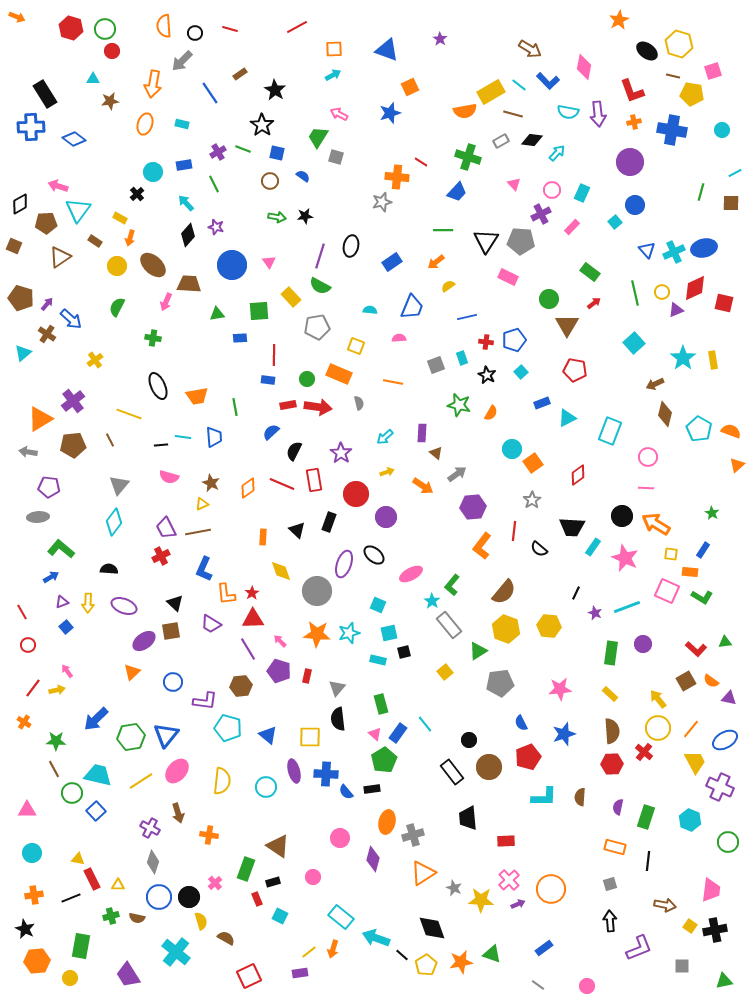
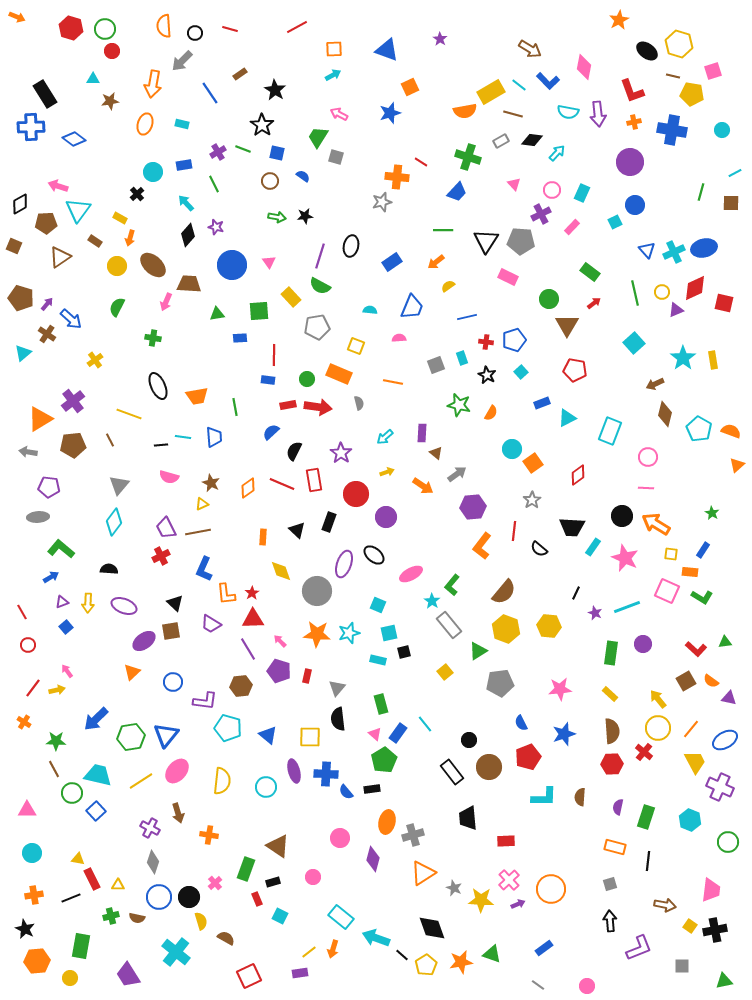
cyan square at (615, 222): rotated 16 degrees clockwise
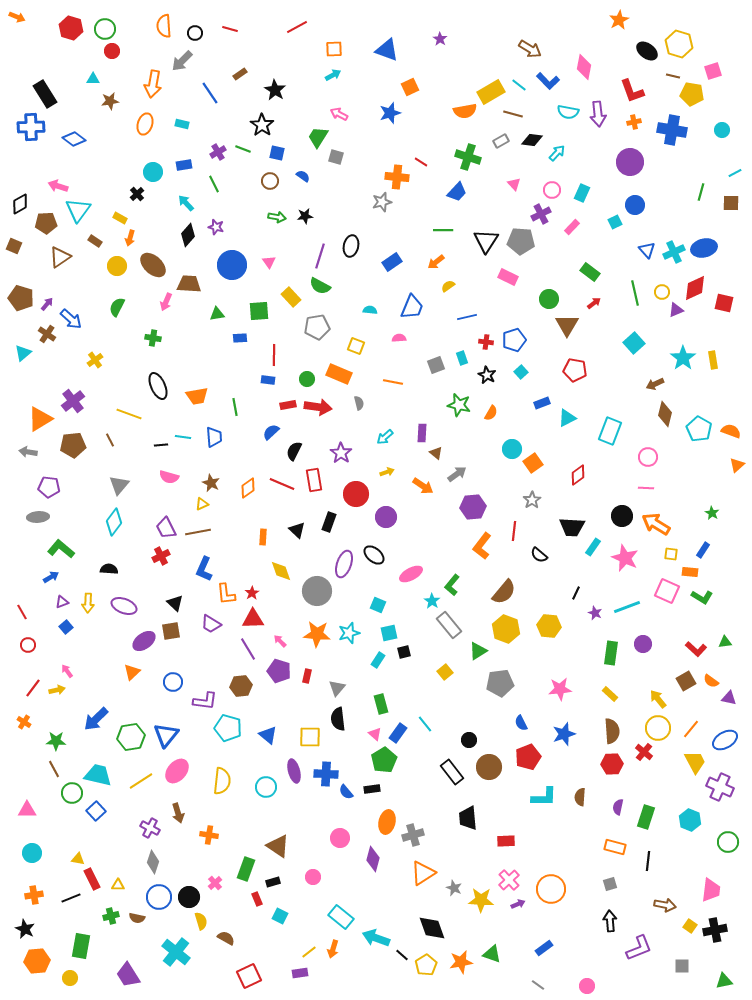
black semicircle at (539, 549): moved 6 px down
cyan rectangle at (378, 660): rotated 70 degrees counterclockwise
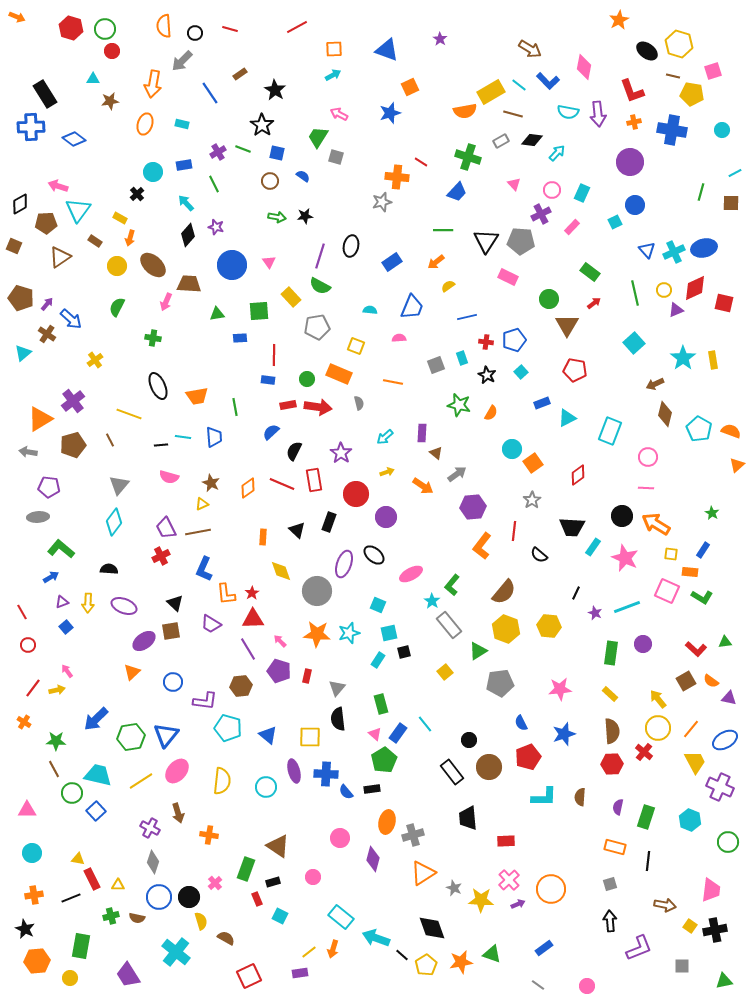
yellow circle at (662, 292): moved 2 px right, 2 px up
brown pentagon at (73, 445): rotated 10 degrees counterclockwise
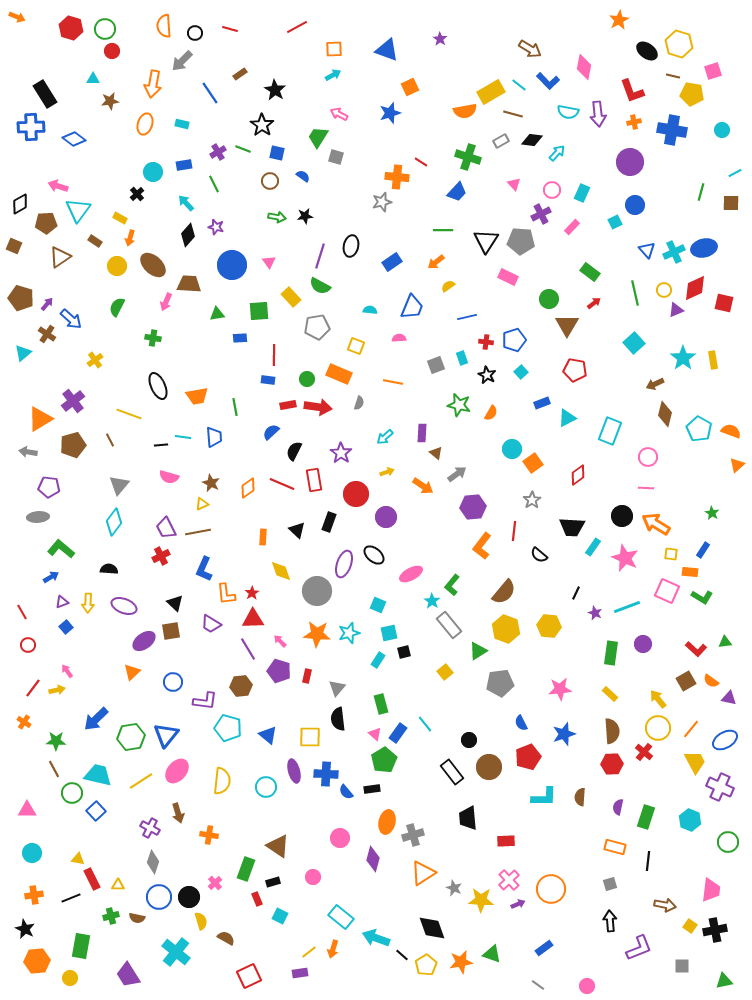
gray semicircle at (359, 403): rotated 32 degrees clockwise
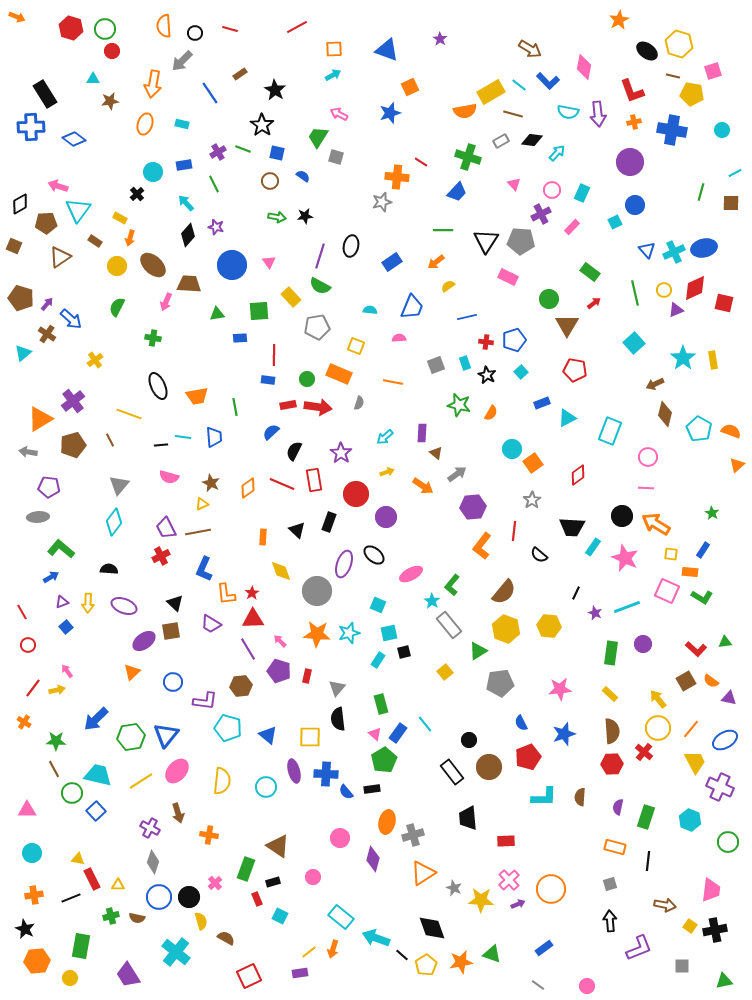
cyan rectangle at (462, 358): moved 3 px right, 5 px down
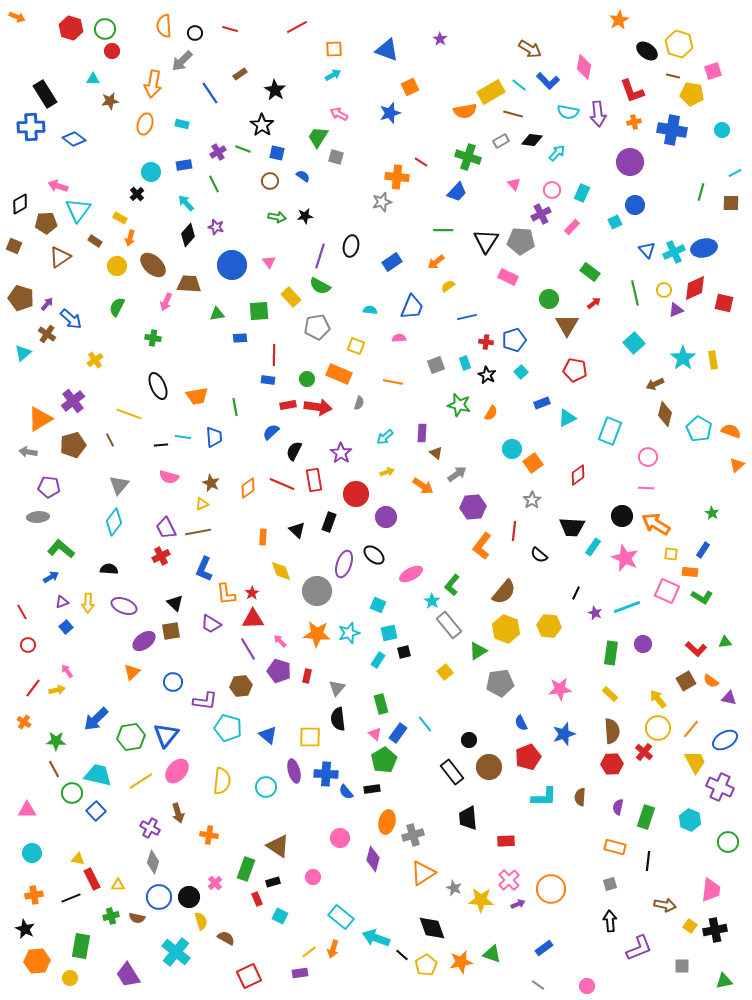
cyan circle at (153, 172): moved 2 px left
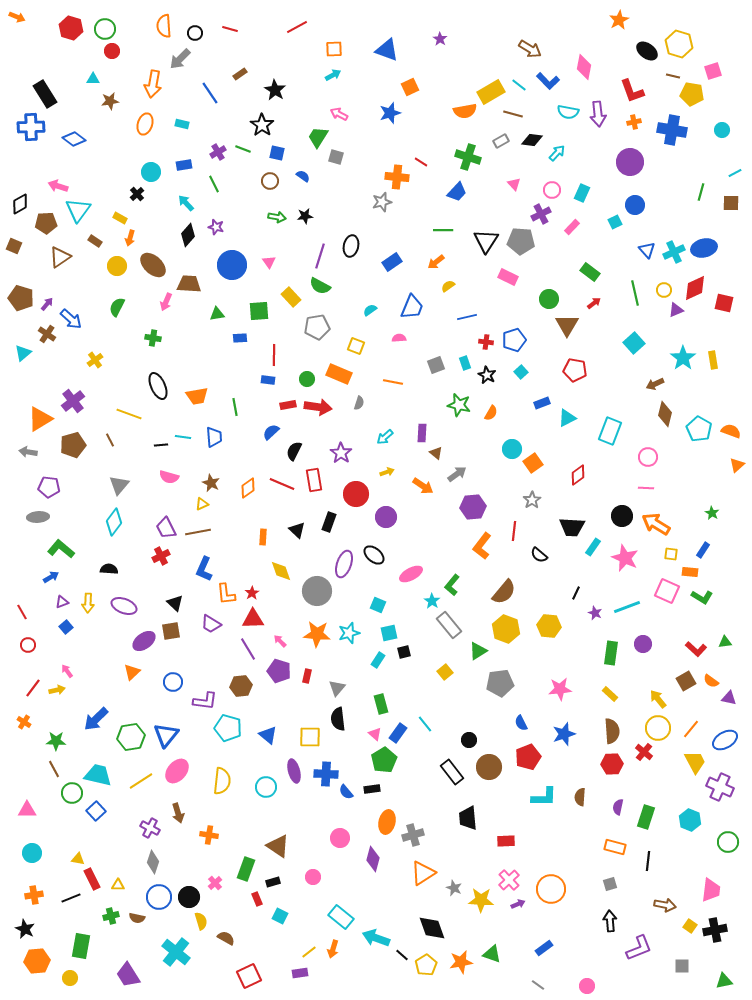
gray arrow at (182, 61): moved 2 px left, 2 px up
cyan semicircle at (370, 310): rotated 40 degrees counterclockwise
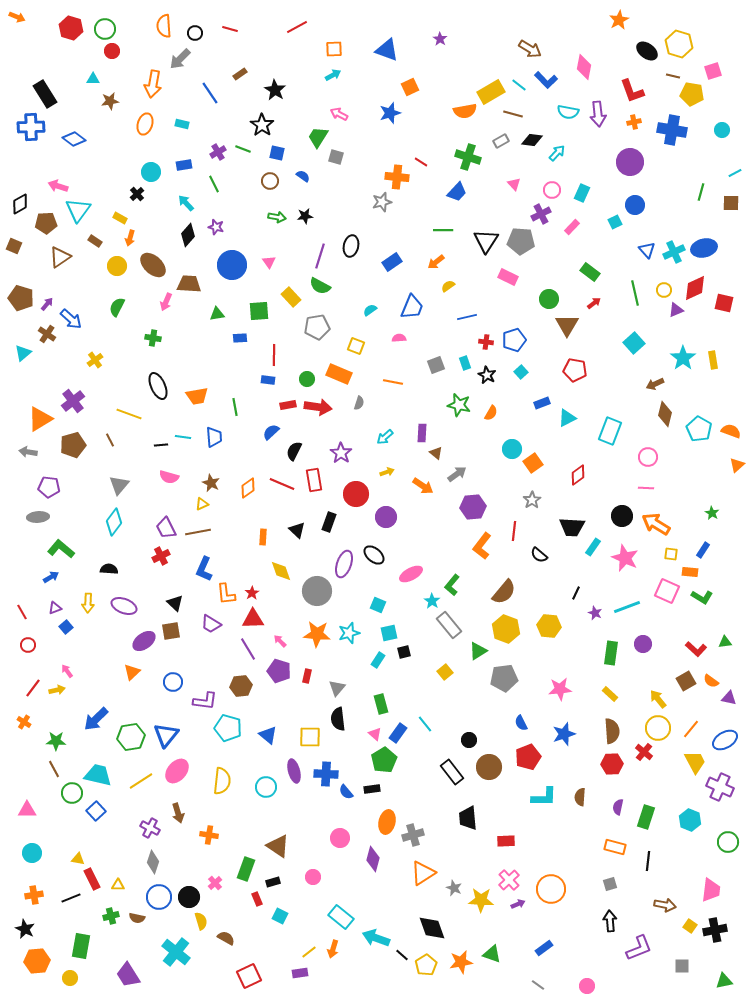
blue L-shape at (548, 81): moved 2 px left, 1 px up
purple triangle at (62, 602): moved 7 px left, 6 px down
gray pentagon at (500, 683): moved 4 px right, 5 px up
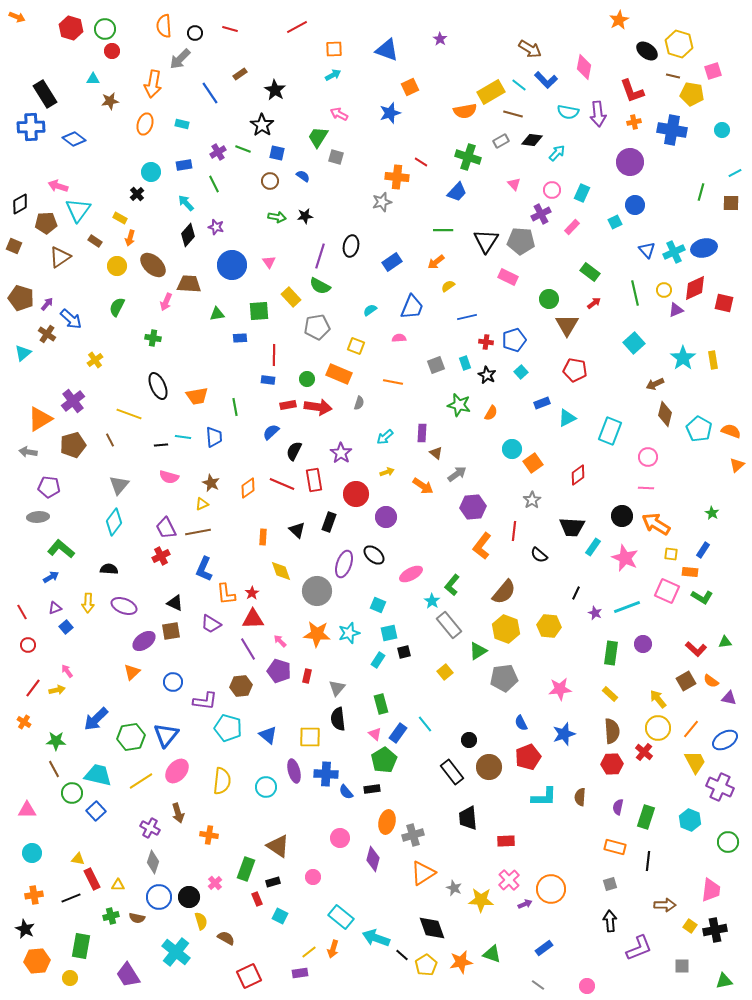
black triangle at (175, 603): rotated 18 degrees counterclockwise
purple arrow at (518, 904): moved 7 px right
brown arrow at (665, 905): rotated 10 degrees counterclockwise
